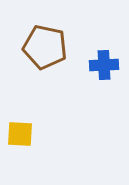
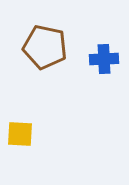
blue cross: moved 6 px up
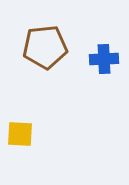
brown pentagon: rotated 18 degrees counterclockwise
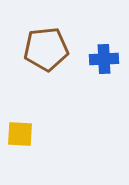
brown pentagon: moved 1 px right, 2 px down
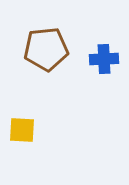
yellow square: moved 2 px right, 4 px up
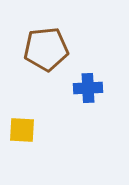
blue cross: moved 16 px left, 29 px down
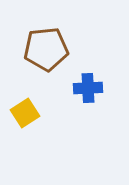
yellow square: moved 3 px right, 17 px up; rotated 36 degrees counterclockwise
